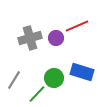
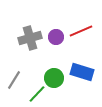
red line: moved 4 px right, 5 px down
purple circle: moved 1 px up
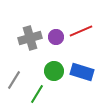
green circle: moved 7 px up
green line: rotated 12 degrees counterclockwise
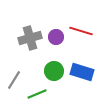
red line: rotated 40 degrees clockwise
green line: rotated 36 degrees clockwise
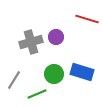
red line: moved 6 px right, 12 px up
gray cross: moved 1 px right, 4 px down
green circle: moved 3 px down
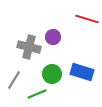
purple circle: moved 3 px left
gray cross: moved 2 px left, 5 px down; rotated 30 degrees clockwise
green circle: moved 2 px left
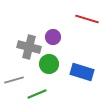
green circle: moved 3 px left, 10 px up
gray line: rotated 42 degrees clockwise
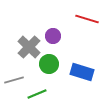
purple circle: moved 1 px up
gray cross: rotated 30 degrees clockwise
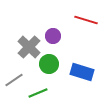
red line: moved 1 px left, 1 px down
gray line: rotated 18 degrees counterclockwise
green line: moved 1 px right, 1 px up
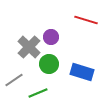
purple circle: moved 2 px left, 1 px down
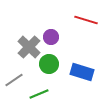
green line: moved 1 px right, 1 px down
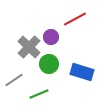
red line: moved 11 px left, 1 px up; rotated 45 degrees counterclockwise
